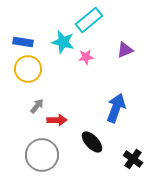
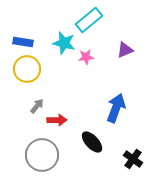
cyan star: moved 1 px right, 1 px down
yellow circle: moved 1 px left
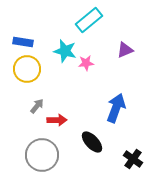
cyan star: moved 1 px right, 8 px down
pink star: moved 6 px down
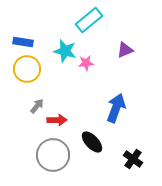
gray circle: moved 11 px right
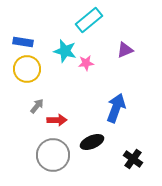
black ellipse: rotated 70 degrees counterclockwise
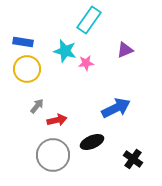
cyan rectangle: rotated 16 degrees counterclockwise
blue arrow: rotated 44 degrees clockwise
red arrow: rotated 12 degrees counterclockwise
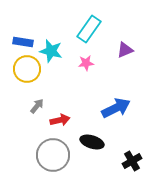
cyan rectangle: moved 9 px down
cyan star: moved 14 px left
red arrow: moved 3 px right
black ellipse: rotated 40 degrees clockwise
black cross: moved 1 px left, 2 px down; rotated 24 degrees clockwise
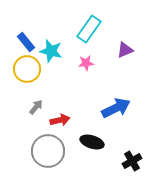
blue rectangle: moved 3 px right; rotated 42 degrees clockwise
gray arrow: moved 1 px left, 1 px down
gray circle: moved 5 px left, 4 px up
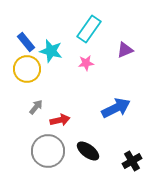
black ellipse: moved 4 px left, 9 px down; rotated 20 degrees clockwise
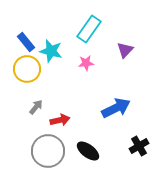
purple triangle: rotated 24 degrees counterclockwise
black cross: moved 7 px right, 15 px up
